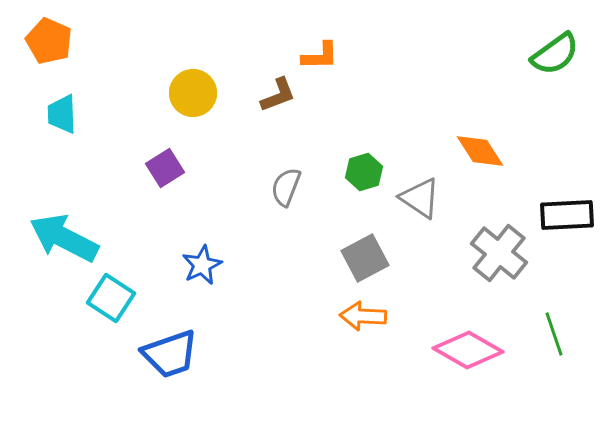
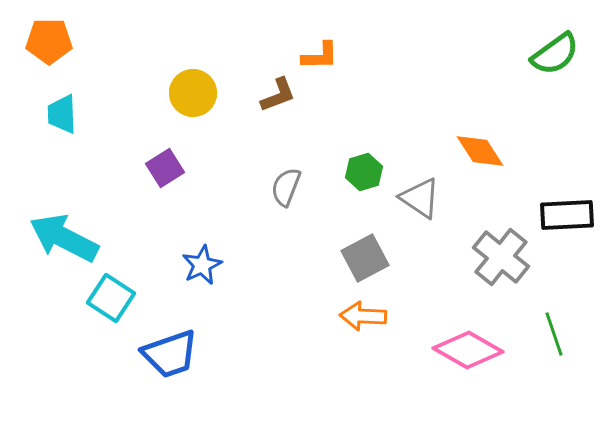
orange pentagon: rotated 24 degrees counterclockwise
gray cross: moved 2 px right, 4 px down
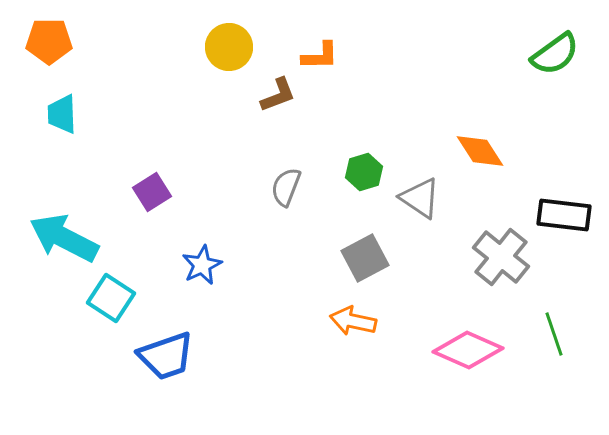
yellow circle: moved 36 px right, 46 px up
purple square: moved 13 px left, 24 px down
black rectangle: moved 3 px left; rotated 10 degrees clockwise
orange arrow: moved 10 px left, 5 px down; rotated 9 degrees clockwise
pink diamond: rotated 6 degrees counterclockwise
blue trapezoid: moved 4 px left, 2 px down
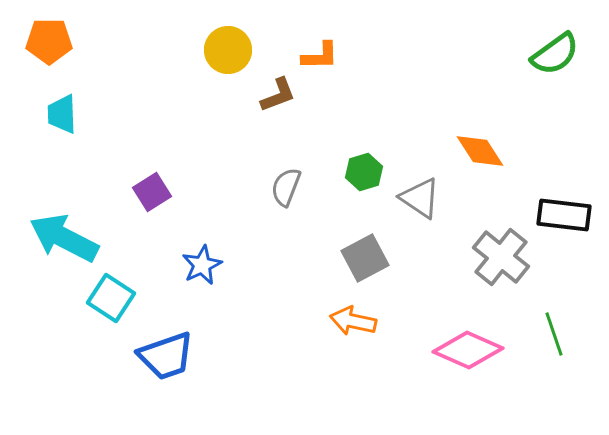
yellow circle: moved 1 px left, 3 px down
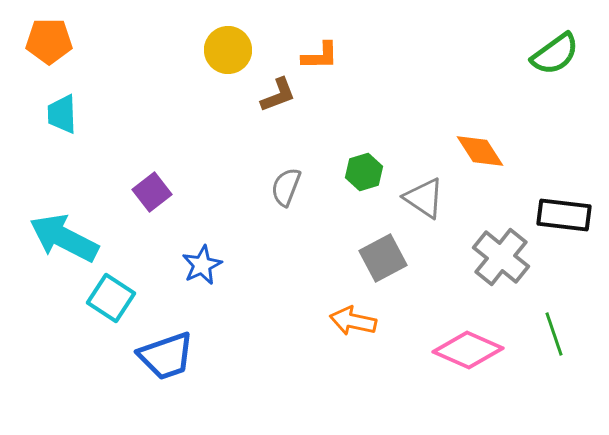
purple square: rotated 6 degrees counterclockwise
gray triangle: moved 4 px right
gray square: moved 18 px right
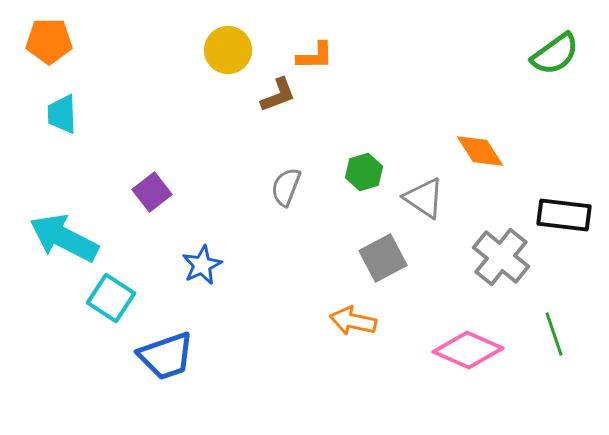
orange L-shape: moved 5 px left
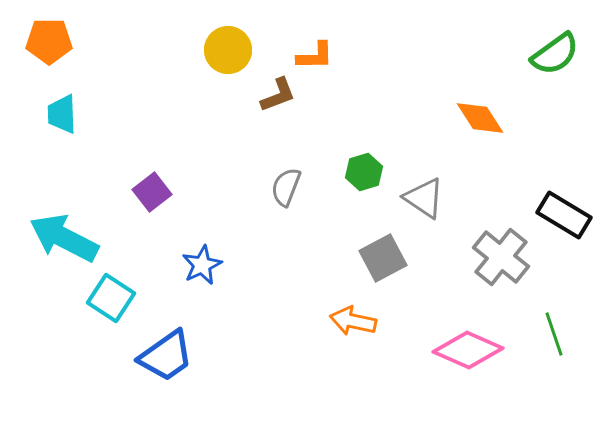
orange diamond: moved 33 px up
black rectangle: rotated 24 degrees clockwise
blue trapezoid: rotated 16 degrees counterclockwise
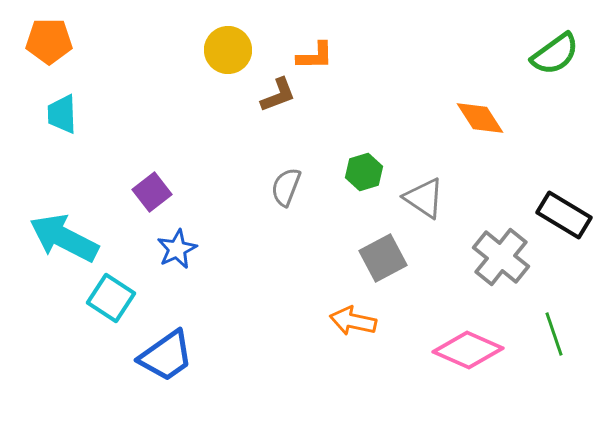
blue star: moved 25 px left, 16 px up
